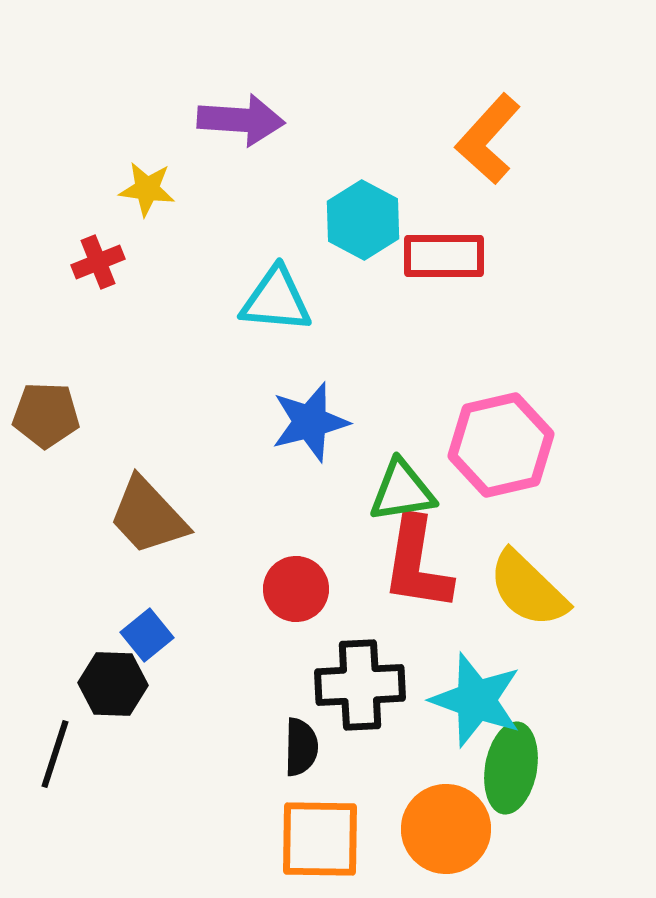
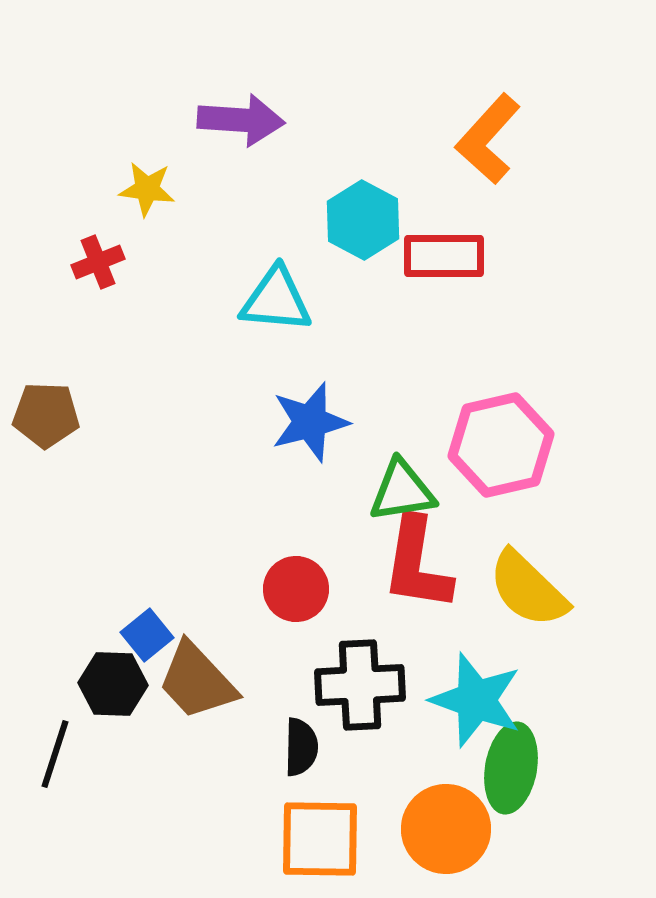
brown trapezoid: moved 49 px right, 165 px down
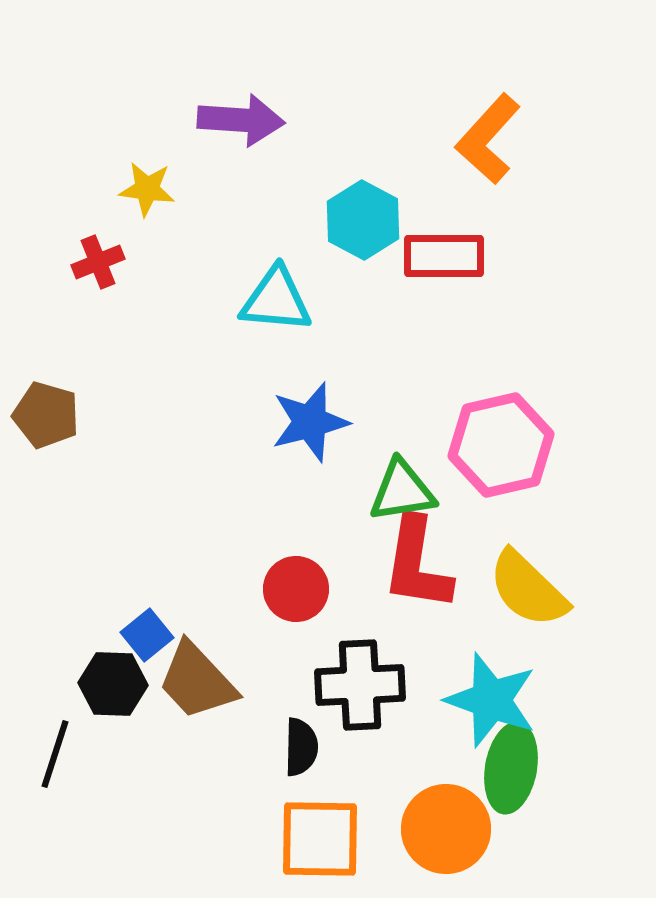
brown pentagon: rotated 14 degrees clockwise
cyan star: moved 15 px right
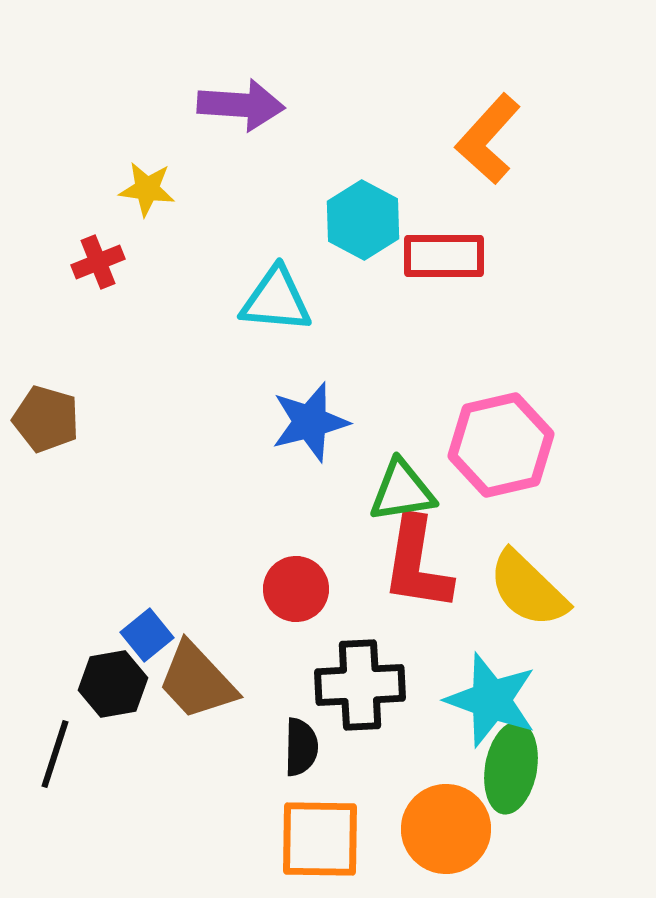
purple arrow: moved 15 px up
brown pentagon: moved 4 px down
black hexagon: rotated 12 degrees counterclockwise
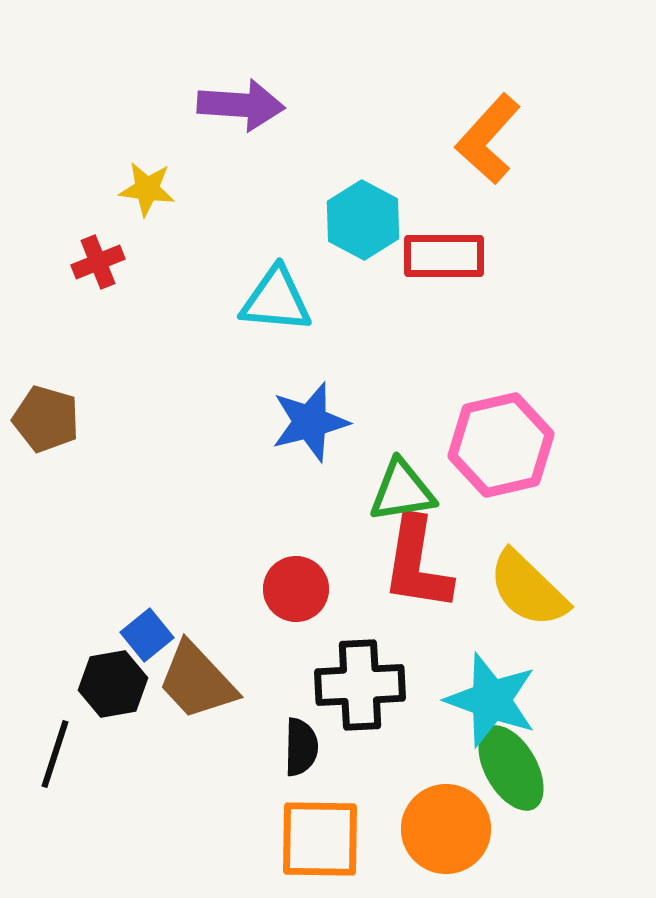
green ellipse: rotated 40 degrees counterclockwise
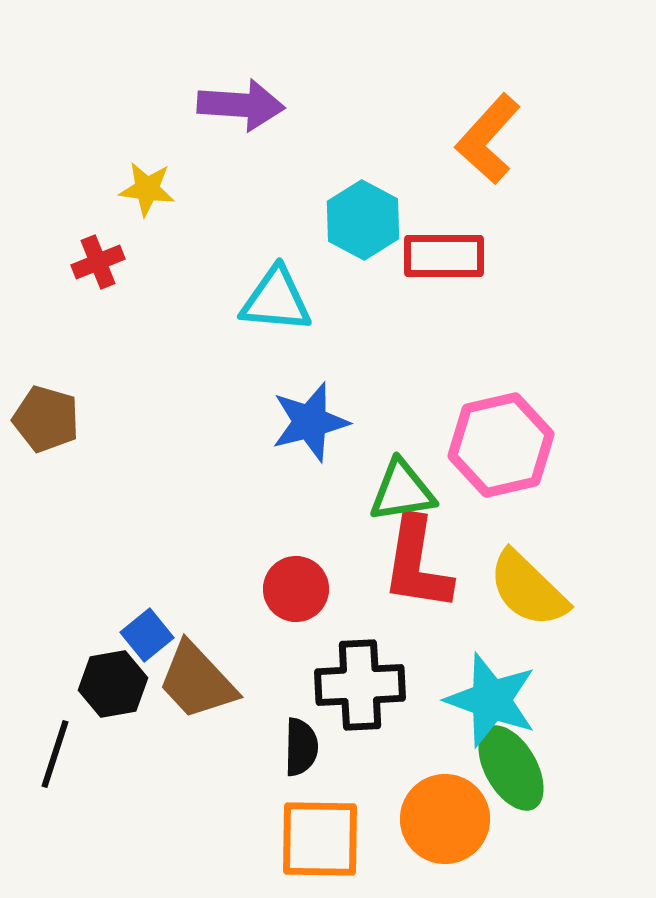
orange circle: moved 1 px left, 10 px up
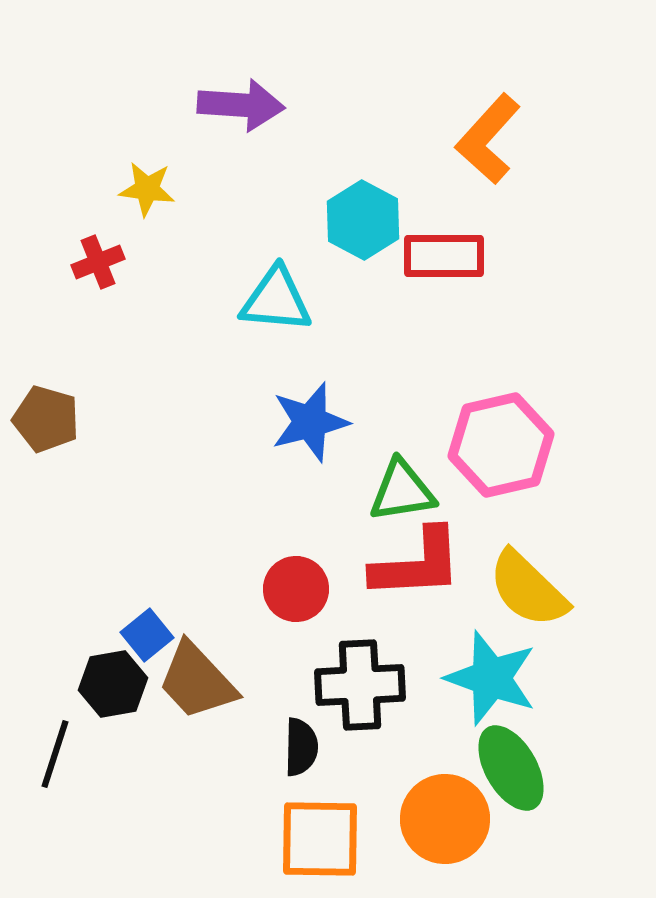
red L-shape: rotated 102 degrees counterclockwise
cyan star: moved 22 px up
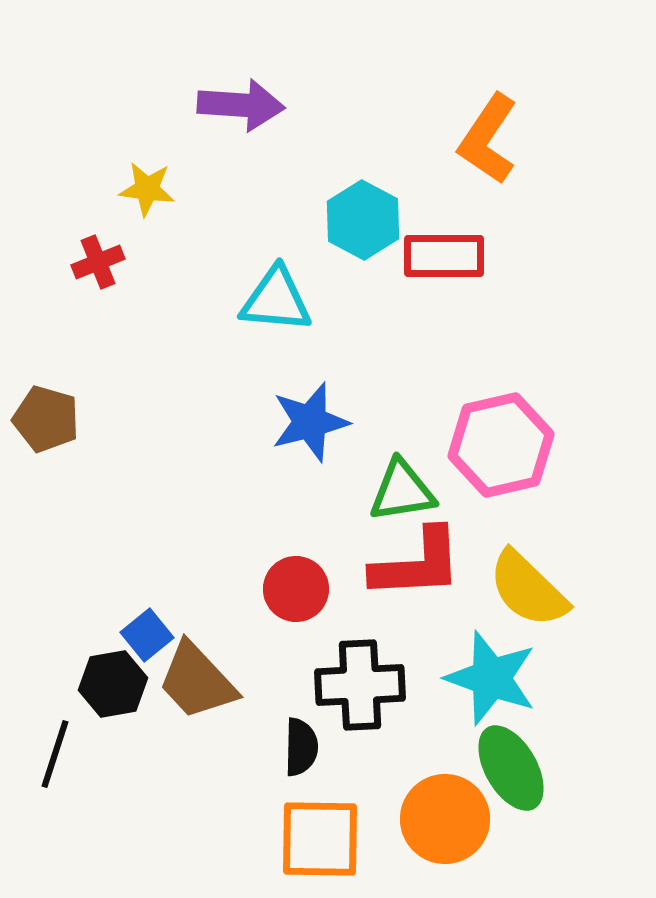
orange L-shape: rotated 8 degrees counterclockwise
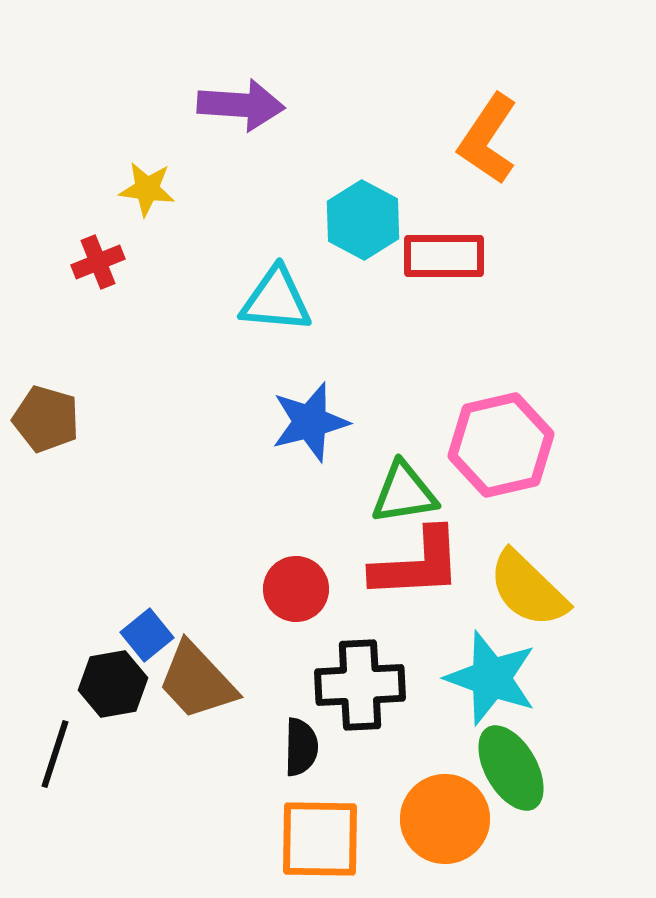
green triangle: moved 2 px right, 2 px down
